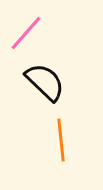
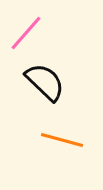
orange line: moved 1 px right; rotated 69 degrees counterclockwise
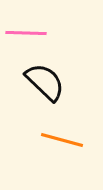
pink line: rotated 51 degrees clockwise
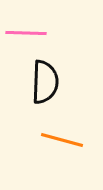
black semicircle: rotated 48 degrees clockwise
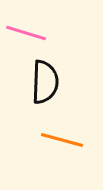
pink line: rotated 15 degrees clockwise
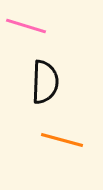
pink line: moved 7 px up
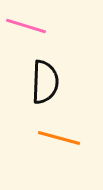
orange line: moved 3 px left, 2 px up
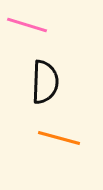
pink line: moved 1 px right, 1 px up
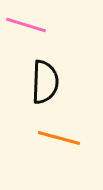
pink line: moved 1 px left
